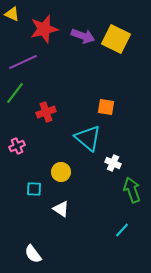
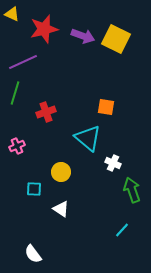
green line: rotated 20 degrees counterclockwise
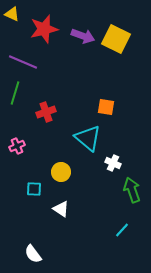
purple line: rotated 48 degrees clockwise
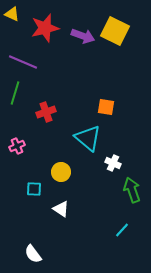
red star: moved 1 px right, 1 px up
yellow square: moved 1 px left, 8 px up
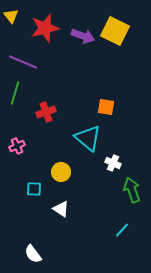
yellow triangle: moved 1 px left, 2 px down; rotated 28 degrees clockwise
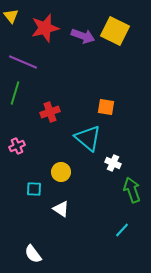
red cross: moved 4 px right
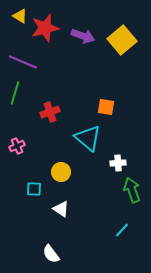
yellow triangle: moved 9 px right; rotated 21 degrees counterclockwise
yellow square: moved 7 px right, 9 px down; rotated 24 degrees clockwise
white cross: moved 5 px right; rotated 28 degrees counterclockwise
white semicircle: moved 18 px right
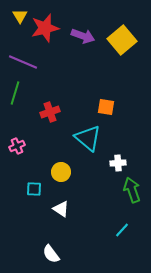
yellow triangle: rotated 28 degrees clockwise
